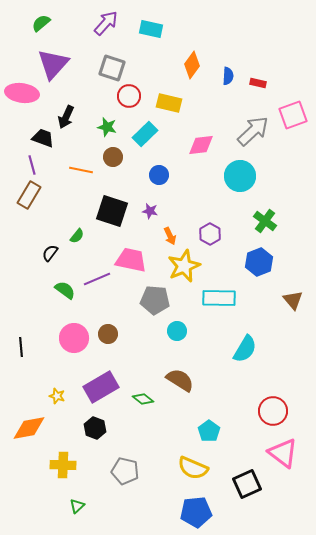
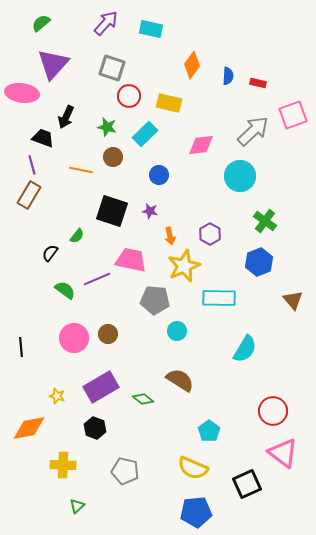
orange arrow at (170, 236): rotated 12 degrees clockwise
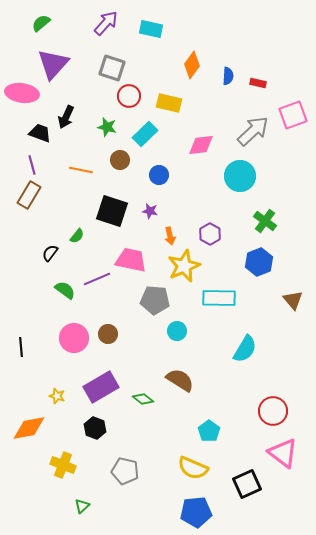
black trapezoid at (43, 138): moved 3 px left, 5 px up
brown circle at (113, 157): moved 7 px right, 3 px down
yellow cross at (63, 465): rotated 20 degrees clockwise
green triangle at (77, 506): moved 5 px right
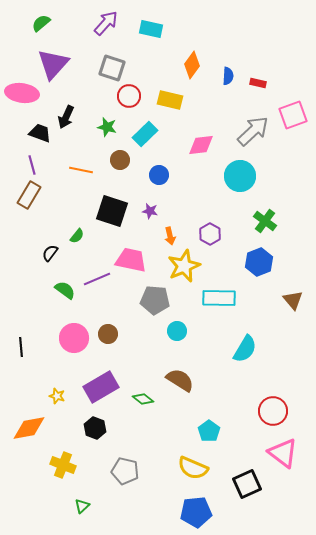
yellow rectangle at (169, 103): moved 1 px right, 3 px up
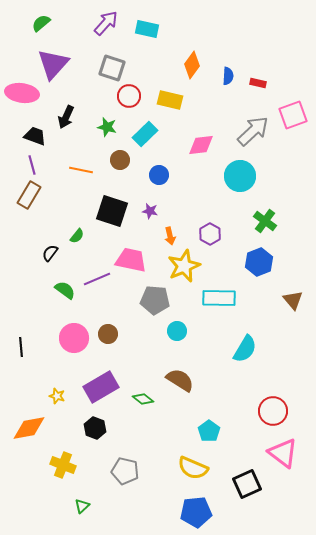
cyan rectangle at (151, 29): moved 4 px left
black trapezoid at (40, 133): moved 5 px left, 3 px down
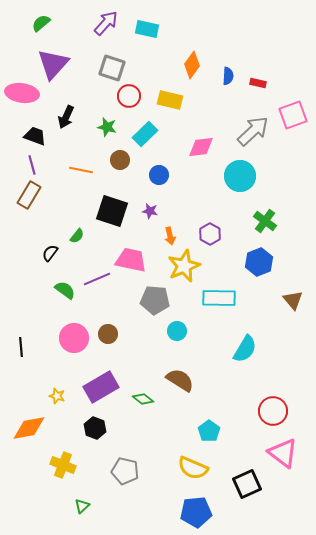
pink diamond at (201, 145): moved 2 px down
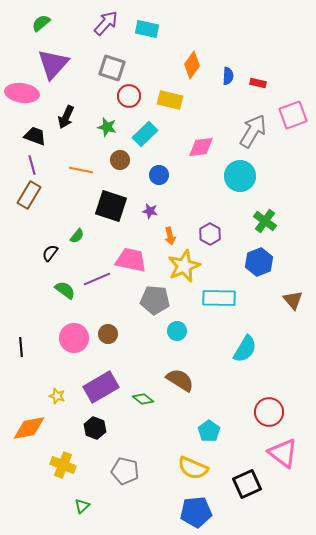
gray arrow at (253, 131): rotated 16 degrees counterclockwise
black square at (112, 211): moved 1 px left, 5 px up
red circle at (273, 411): moved 4 px left, 1 px down
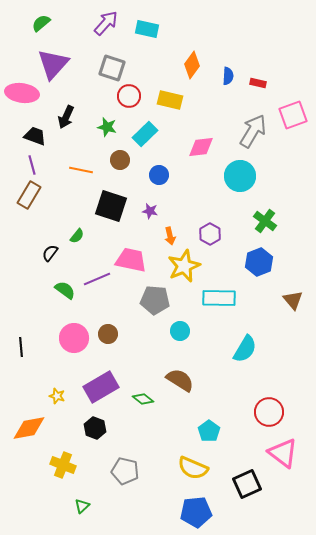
cyan circle at (177, 331): moved 3 px right
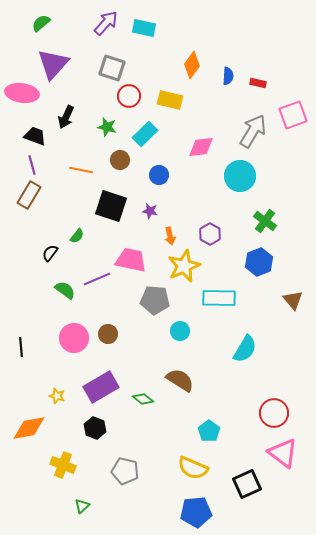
cyan rectangle at (147, 29): moved 3 px left, 1 px up
red circle at (269, 412): moved 5 px right, 1 px down
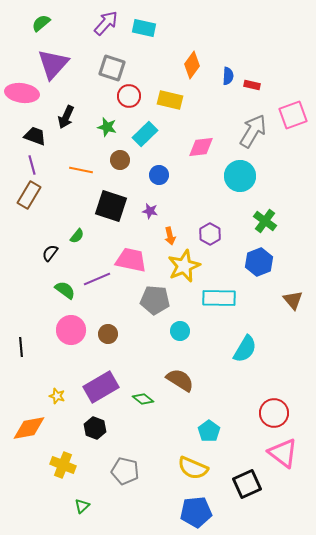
red rectangle at (258, 83): moved 6 px left, 2 px down
pink circle at (74, 338): moved 3 px left, 8 px up
